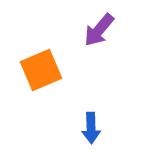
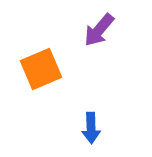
orange square: moved 1 px up
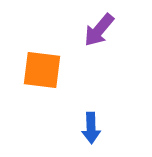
orange square: moved 1 px right, 1 px down; rotated 30 degrees clockwise
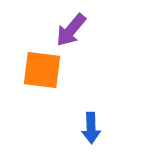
purple arrow: moved 28 px left
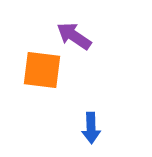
purple arrow: moved 3 px right, 6 px down; rotated 84 degrees clockwise
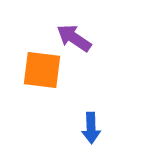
purple arrow: moved 2 px down
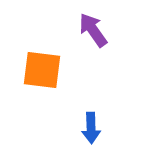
purple arrow: moved 19 px right, 8 px up; rotated 21 degrees clockwise
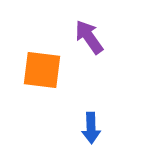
purple arrow: moved 4 px left, 7 px down
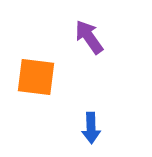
orange square: moved 6 px left, 7 px down
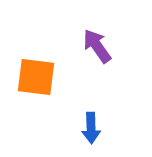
purple arrow: moved 8 px right, 9 px down
